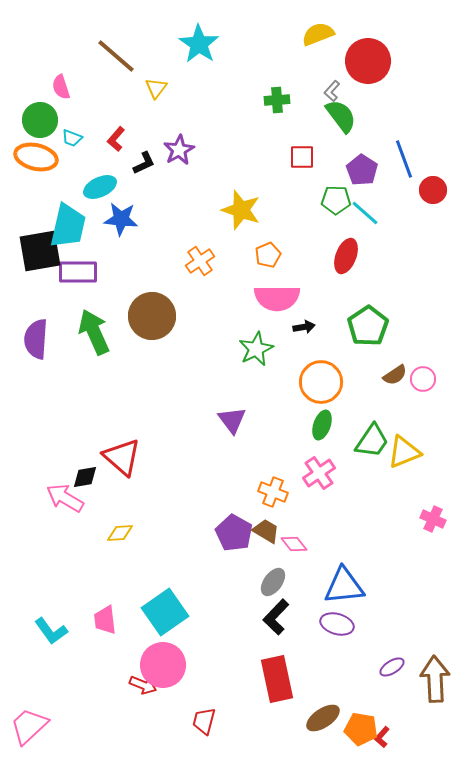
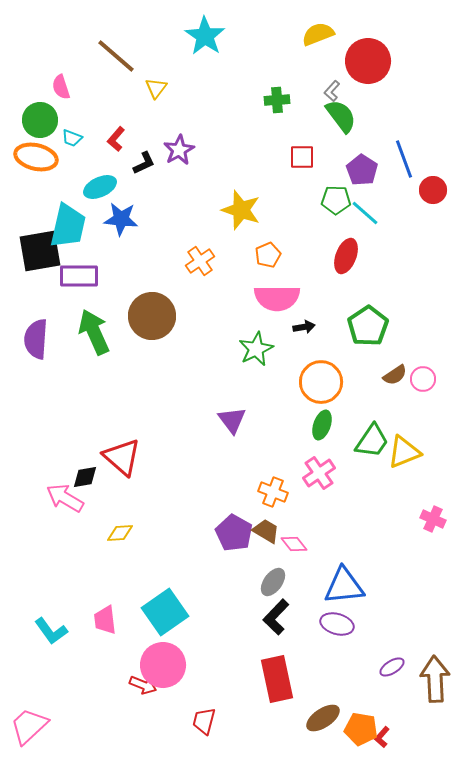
cyan star at (199, 44): moved 6 px right, 8 px up
purple rectangle at (78, 272): moved 1 px right, 4 px down
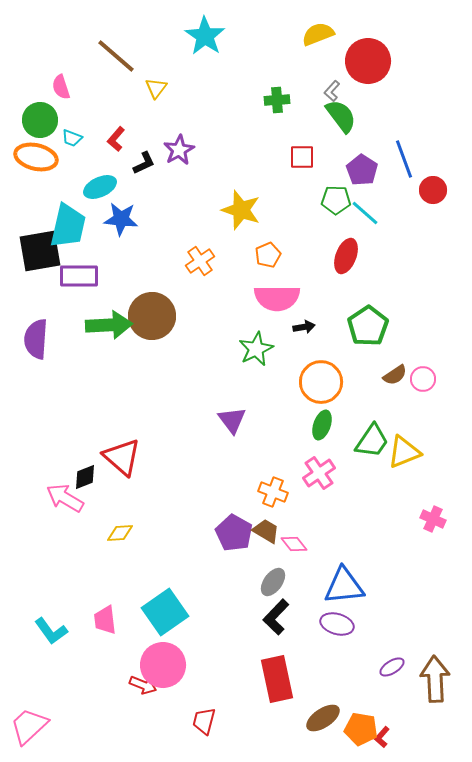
green arrow at (94, 332): moved 15 px right, 7 px up; rotated 111 degrees clockwise
black diamond at (85, 477): rotated 12 degrees counterclockwise
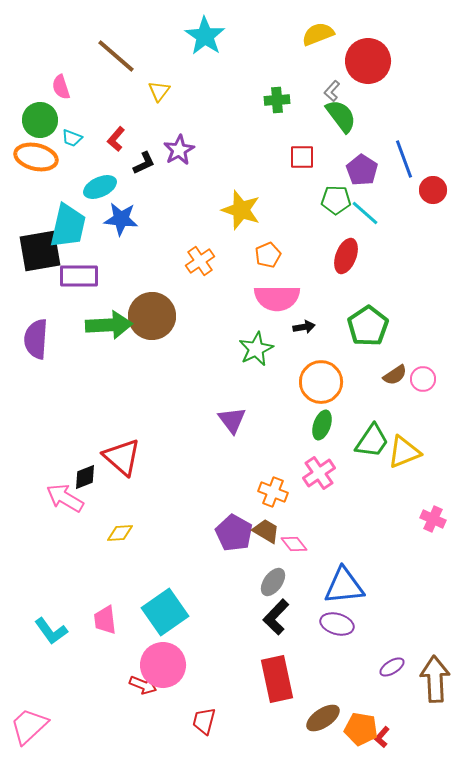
yellow triangle at (156, 88): moved 3 px right, 3 px down
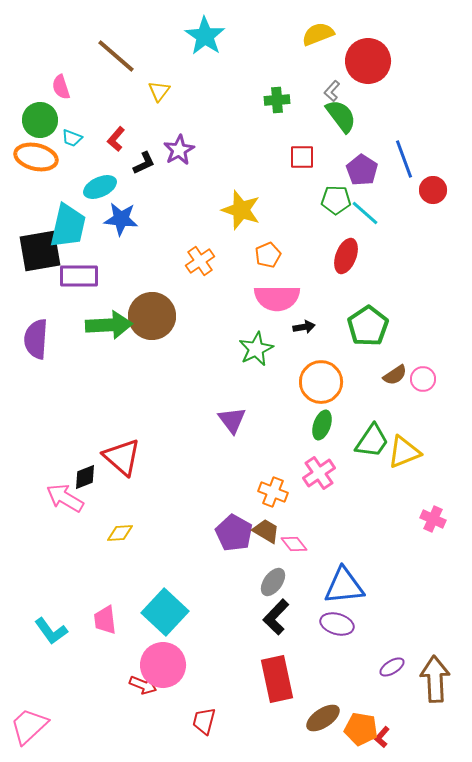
cyan square at (165, 612): rotated 12 degrees counterclockwise
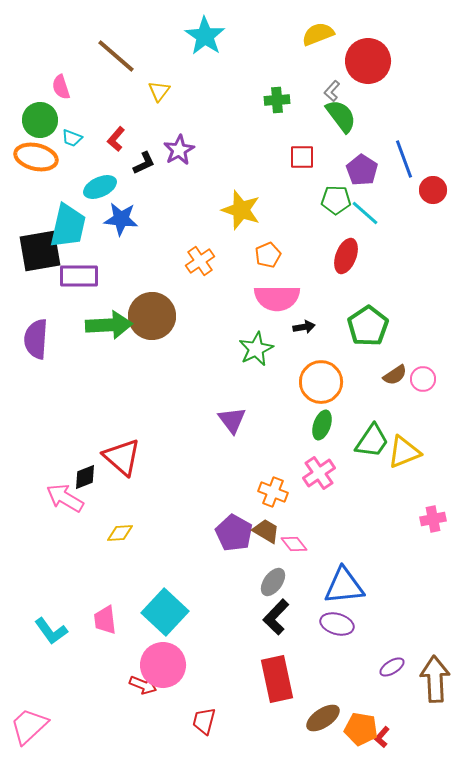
pink cross at (433, 519): rotated 35 degrees counterclockwise
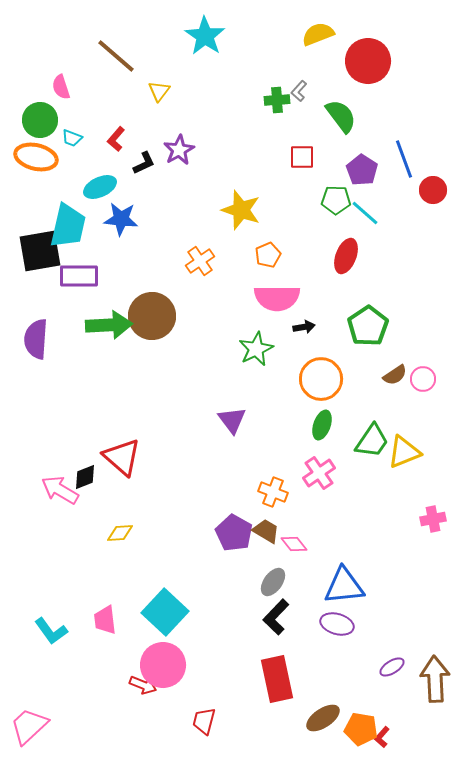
gray L-shape at (332, 91): moved 33 px left
orange circle at (321, 382): moved 3 px up
pink arrow at (65, 498): moved 5 px left, 8 px up
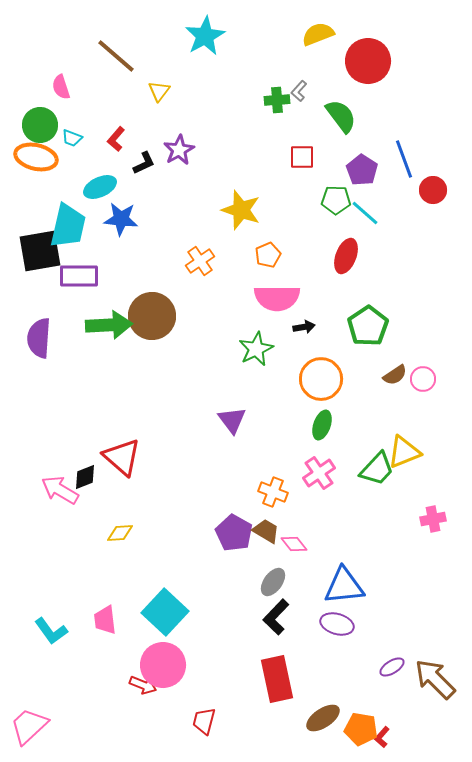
cyan star at (205, 36): rotated 9 degrees clockwise
green circle at (40, 120): moved 5 px down
purple semicircle at (36, 339): moved 3 px right, 1 px up
green trapezoid at (372, 441): moved 5 px right, 28 px down; rotated 9 degrees clockwise
brown arrow at (435, 679): rotated 42 degrees counterclockwise
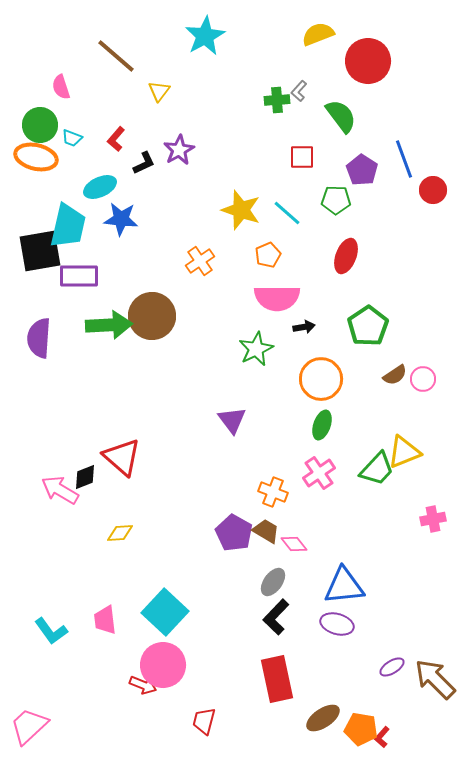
cyan line at (365, 213): moved 78 px left
